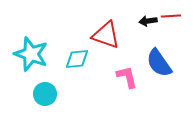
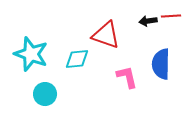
blue semicircle: moved 2 px right, 1 px down; rotated 36 degrees clockwise
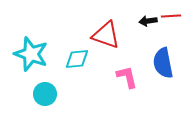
blue semicircle: moved 2 px right, 1 px up; rotated 12 degrees counterclockwise
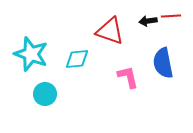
red triangle: moved 4 px right, 4 px up
pink L-shape: moved 1 px right
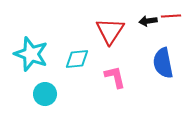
red triangle: rotated 44 degrees clockwise
pink L-shape: moved 13 px left
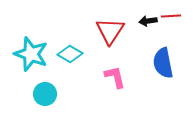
cyan diamond: moved 7 px left, 5 px up; rotated 35 degrees clockwise
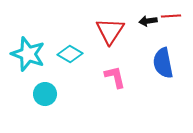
cyan star: moved 3 px left
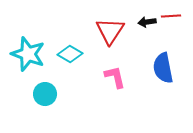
black arrow: moved 1 px left, 1 px down
blue semicircle: moved 5 px down
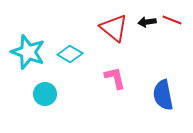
red line: moved 1 px right, 4 px down; rotated 24 degrees clockwise
red triangle: moved 4 px right, 3 px up; rotated 24 degrees counterclockwise
cyan star: moved 2 px up
blue semicircle: moved 27 px down
pink L-shape: moved 1 px down
